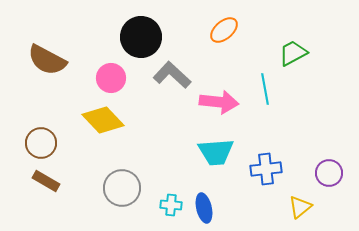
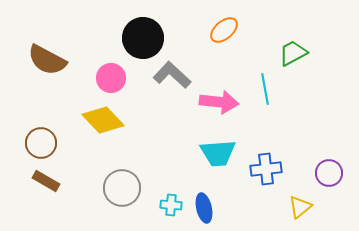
black circle: moved 2 px right, 1 px down
cyan trapezoid: moved 2 px right, 1 px down
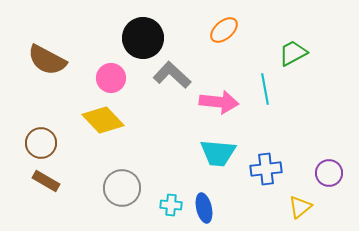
cyan trapezoid: rotated 9 degrees clockwise
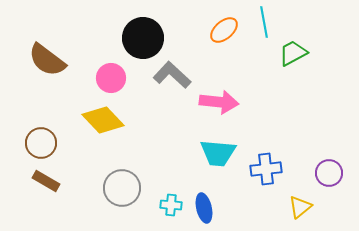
brown semicircle: rotated 9 degrees clockwise
cyan line: moved 1 px left, 67 px up
